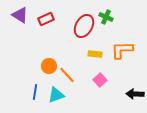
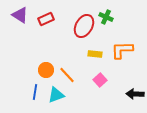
orange circle: moved 3 px left, 4 px down
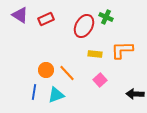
orange line: moved 2 px up
blue line: moved 1 px left
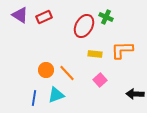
red rectangle: moved 2 px left, 2 px up
blue line: moved 6 px down
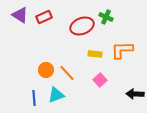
red ellipse: moved 2 px left; rotated 40 degrees clockwise
blue line: rotated 14 degrees counterclockwise
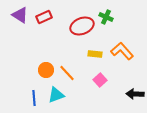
orange L-shape: moved 1 px down; rotated 50 degrees clockwise
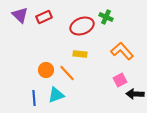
purple triangle: rotated 12 degrees clockwise
yellow rectangle: moved 15 px left
pink square: moved 20 px right; rotated 16 degrees clockwise
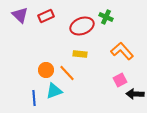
red rectangle: moved 2 px right, 1 px up
cyan triangle: moved 2 px left, 4 px up
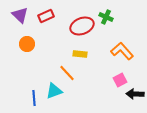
orange circle: moved 19 px left, 26 px up
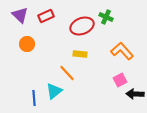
cyan triangle: rotated 18 degrees counterclockwise
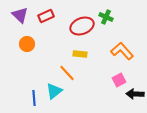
pink square: moved 1 px left
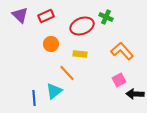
orange circle: moved 24 px right
